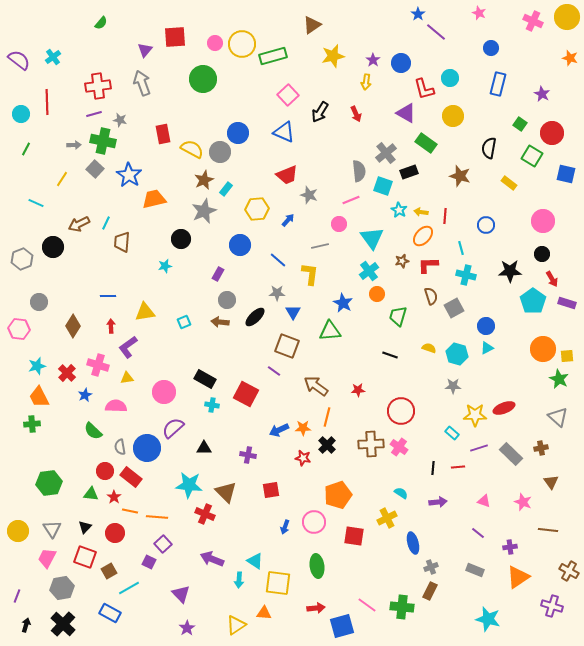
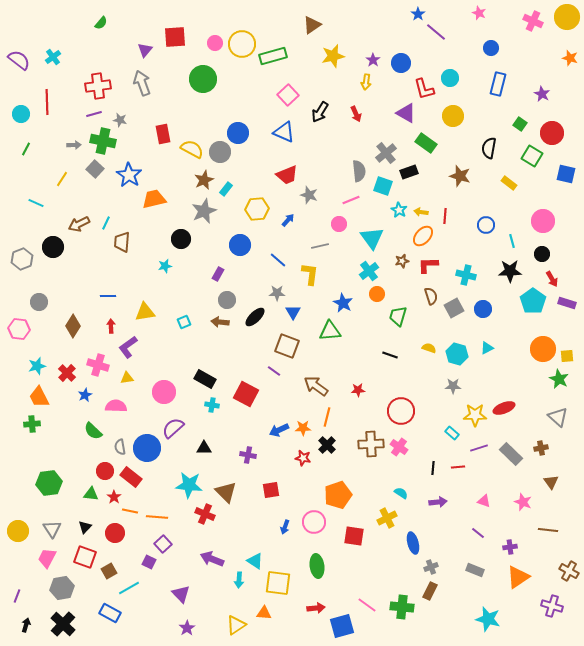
cyan line at (461, 248): moved 51 px right, 7 px up
blue circle at (486, 326): moved 3 px left, 17 px up
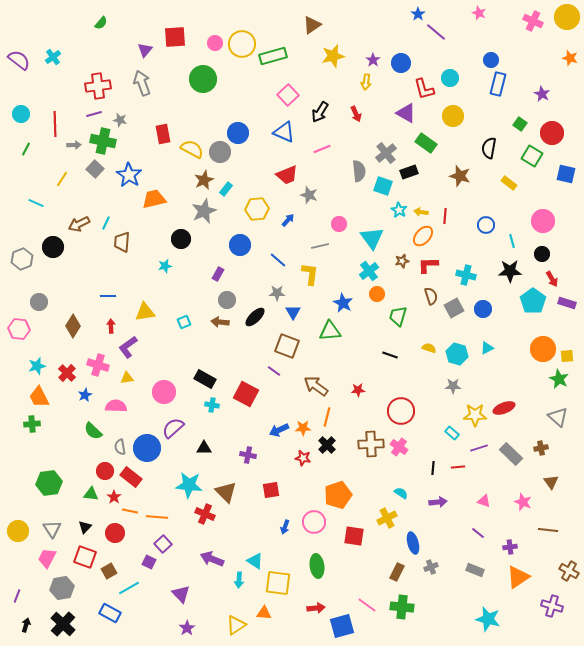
blue circle at (491, 48): moved 12 px down
red line at (47, 102): moved 8 px right, 22 px down
pink line at (351, 200): moved 29 px left, 51 px up
brown rectangle at (430, 591): moved 33 px left, 19 px up
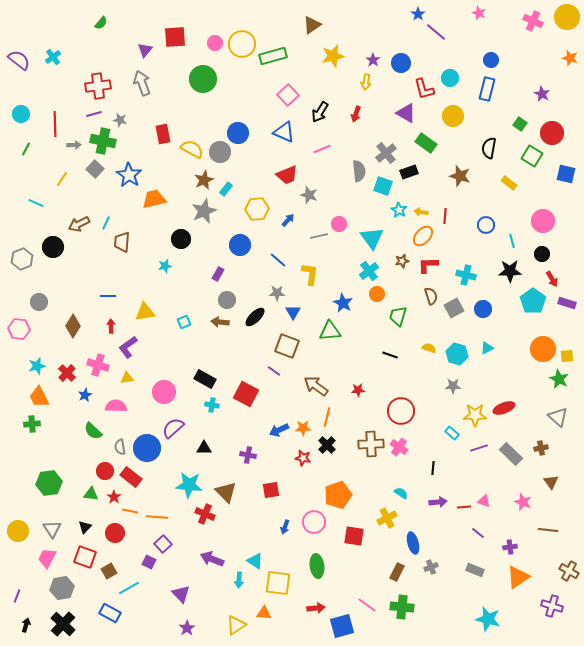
blue rectangle at (498, 84): moved 11 px left, 5 px down
red arrow at (356, 114): rotated 42 degrees clockwise
gray line at (320, 246): moved 1 px left, 10 px up
red line at (458, 467): moved 6 px right, 40 px down
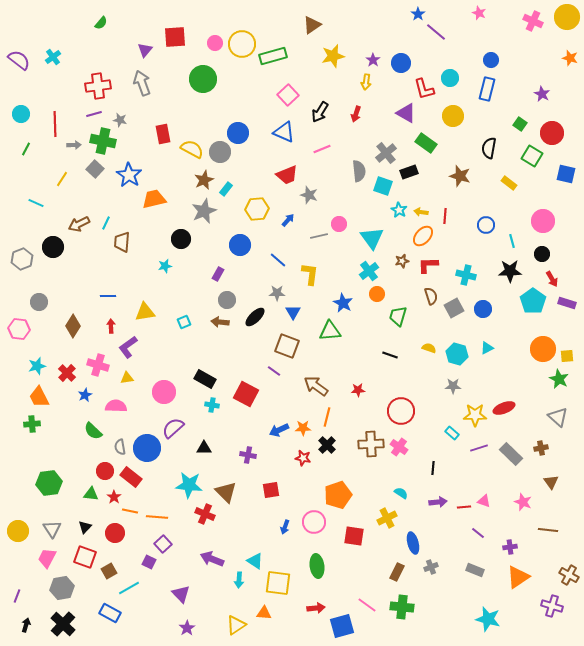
brown cross at (569, 571): moved 4 px down
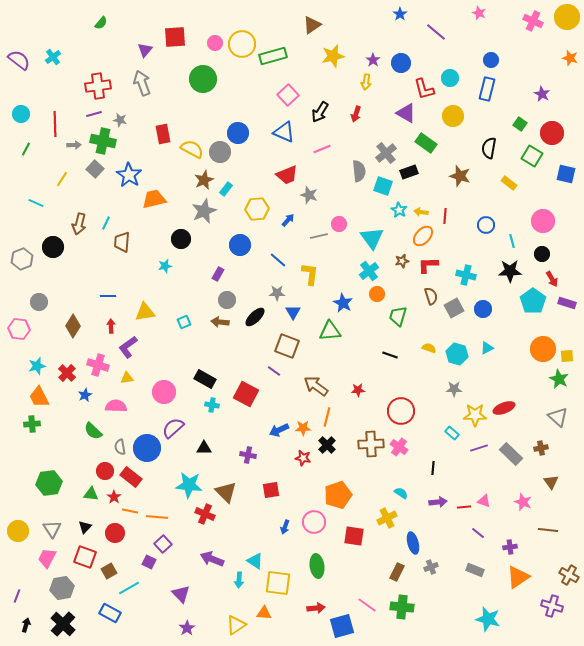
blue star at (418, 14): moved 18 px left
brown arrow at (79, 224): rotated 50 degrees counterclockwise
gray star at (453, 386): moved 1 px right, 3 px down
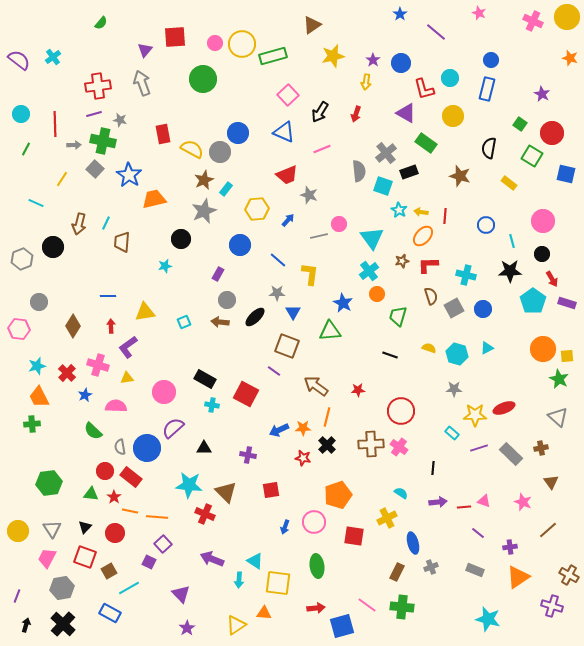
brown line at (548, 530): rotated 48 degrees counterclockwise
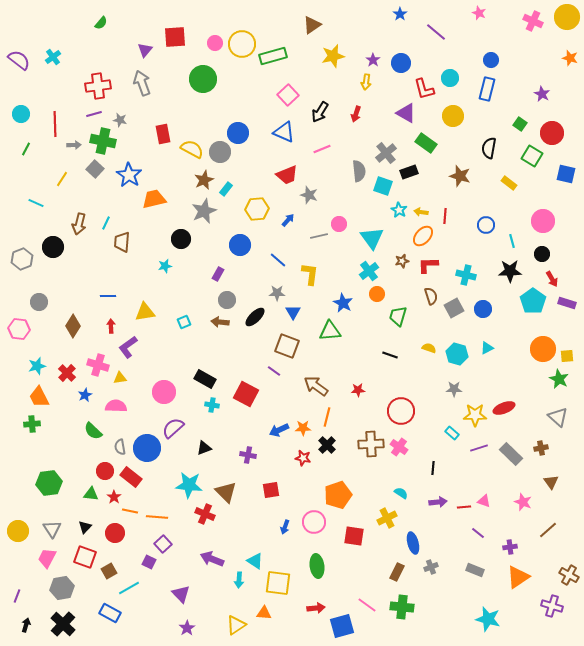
yellow triangle at (127, 378): moved 7 px left
black triangle at (204, 448): rotated 21 degrees counterclockwise
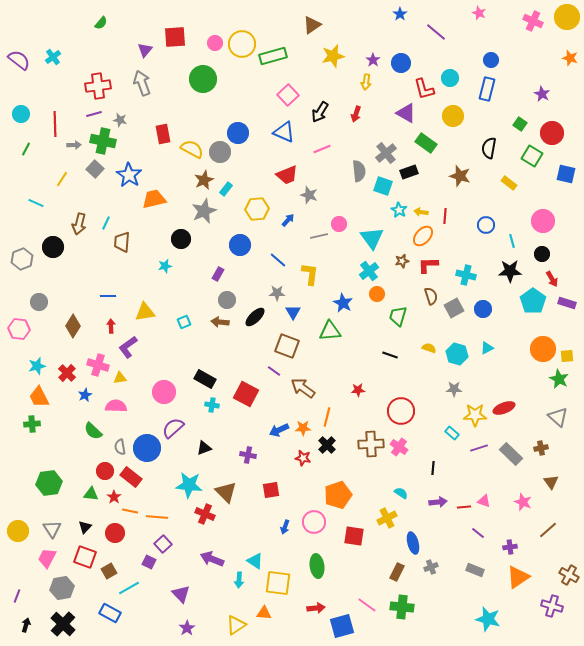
brown arrow at (316, 386): moved 13 px left, 2 px down
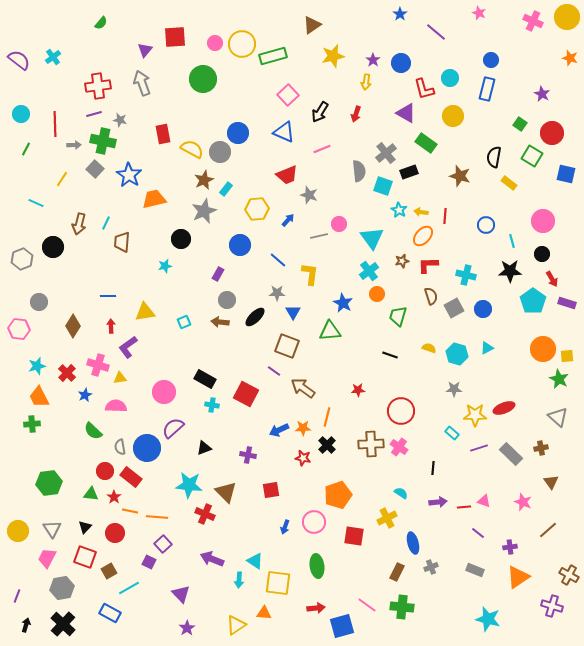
black semicircle at (489, 148): moved 5 px right, 9 px down
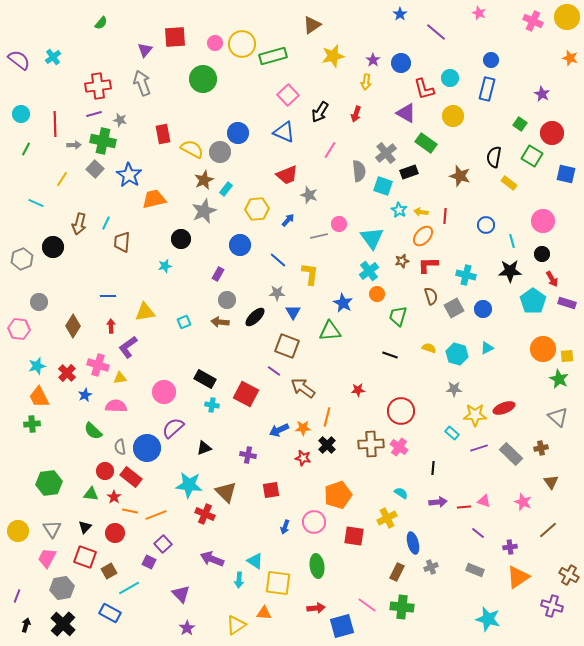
pink line at (322, 149): moved 8 px right, 1 px down; rotated 36 degrees counterclockwise
orange line at (157, 517): moved 1 px left, 2 px up; rotated 25 degrees counterclockwise
